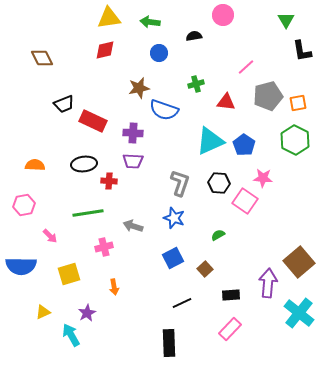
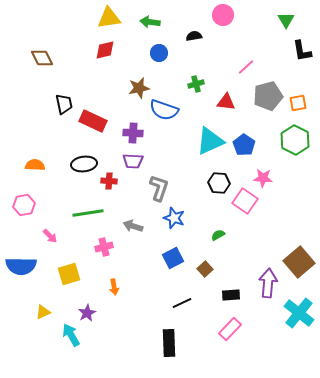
black trapezoid at (64, 104): rotated 80 degrees counterclockwise
gray L-shape at (180, 183): moved 21 px left, 5 px down
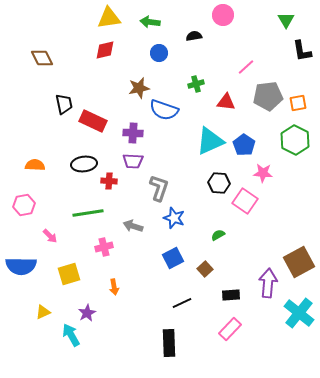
gray pentagon at (268, 96): rotated 8 degrees clockwise
pink star at (263, 178): moved 5 px up
brown square at (299, 262): rotated 12 degrees clockwise
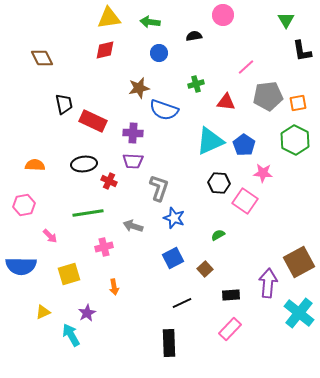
red cross at (109, 181): rotated 21 degrees clockwise
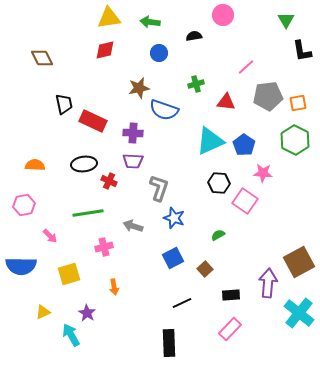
purple star at (87, 313): rotated 12 degrees counterclockwise
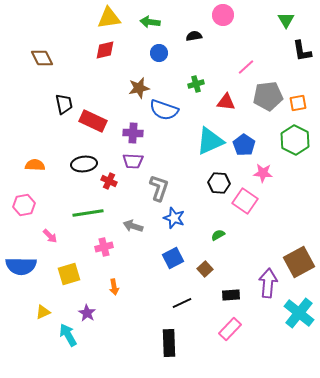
cyan arrow at (71, 335): moved 3 px left
